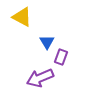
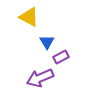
yellow triangle: moved 7 px right
purple rectangle: rotated 42 degrees clockwise
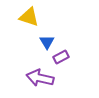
yellow triangle: rotated 10 degrees counterclockwise
purple arrow: rotated 36 degrees clockwise
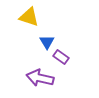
purple rectangle: rotated 63 degrees clockwise
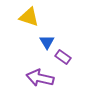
purple rectangle: moved 2 px right
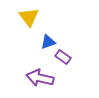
yellow triangle: rotated 35 degrees clockwise
blue triangle: moved 1 px right; rotated 42 degrees clockwise
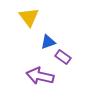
purple arrow: moved 2 px up
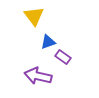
yellow triangle: moved 5 px right, 1 px up
purple arrow: moved 2 px left
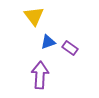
purple rectangle: moved 7 px right, 9 px up
purple arrow: moved 2 px right, 1 px up; rotated 80 degrees clockwise
